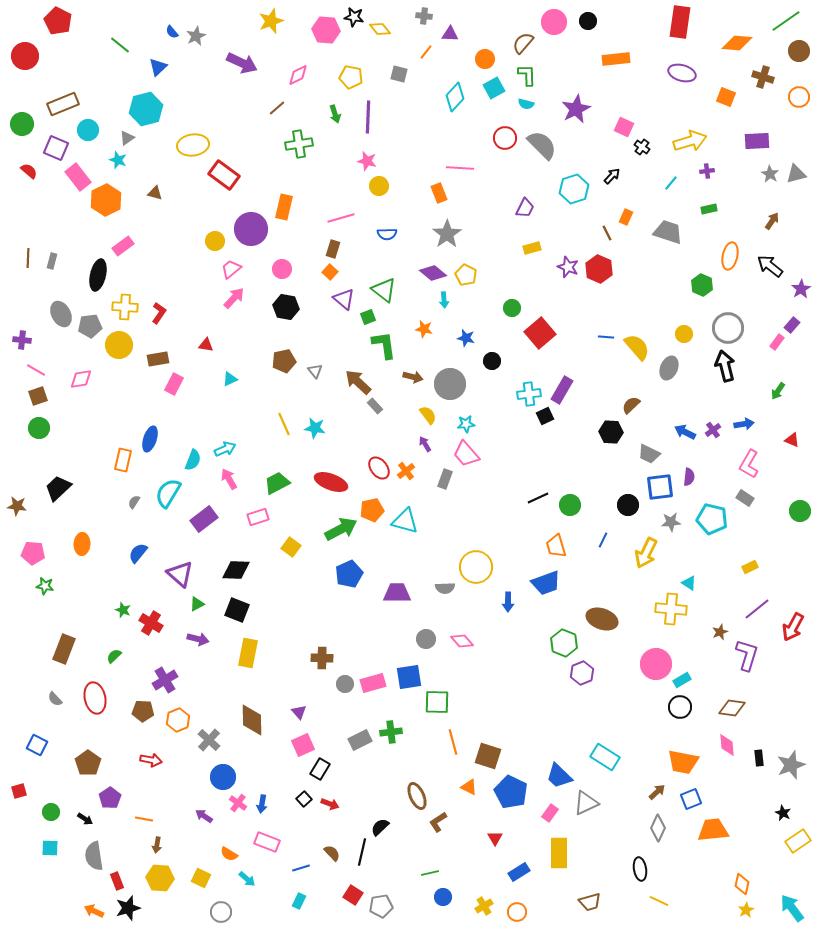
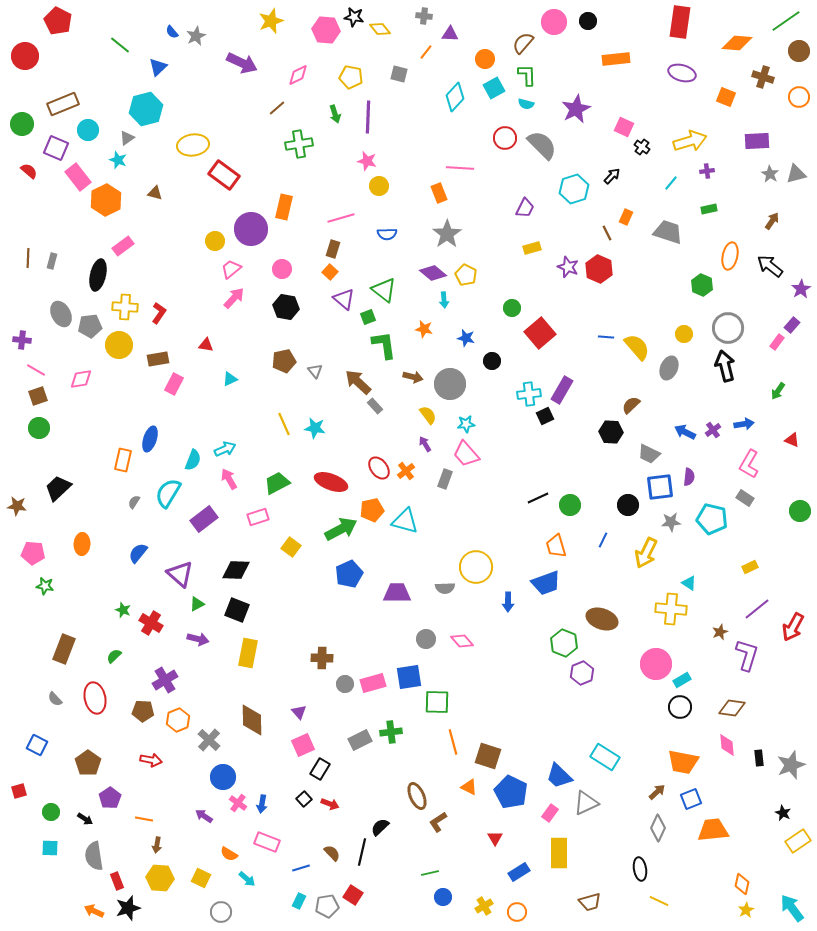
gray pentagon at (381, 906): moved 54 px left
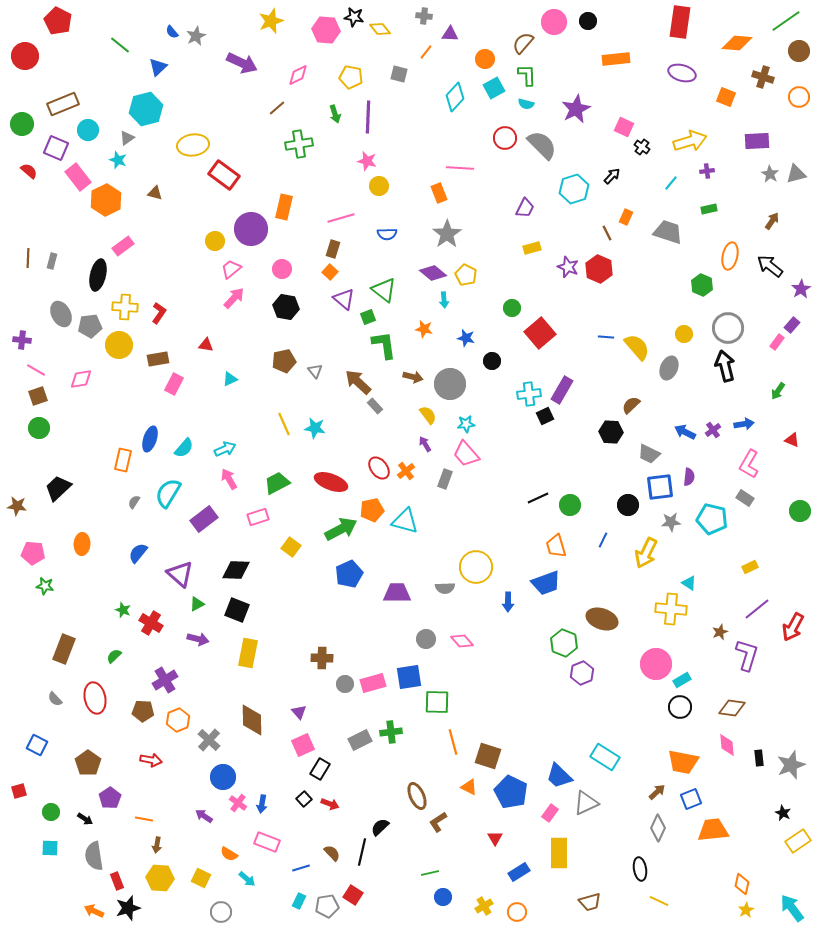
cyan semicircle at (193, 460): moved 9 px left, 12 px up; rotated 20 degrees clockwise
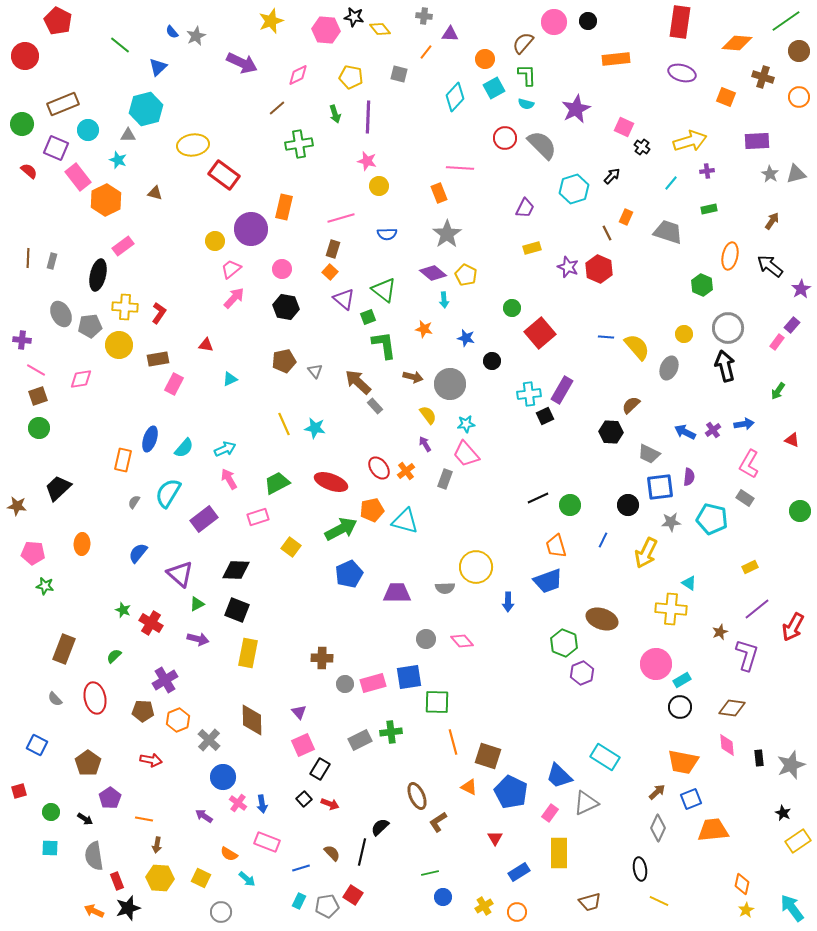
gray triangle at (127, 138): moved 1 px right, 3 px up; rotated 35 degrees clockwise
blue trapezoid at (546, 583): moved 2 px right, 2 px up
blue arrow at (262, 804): rotated 18 degrees counterclockwise
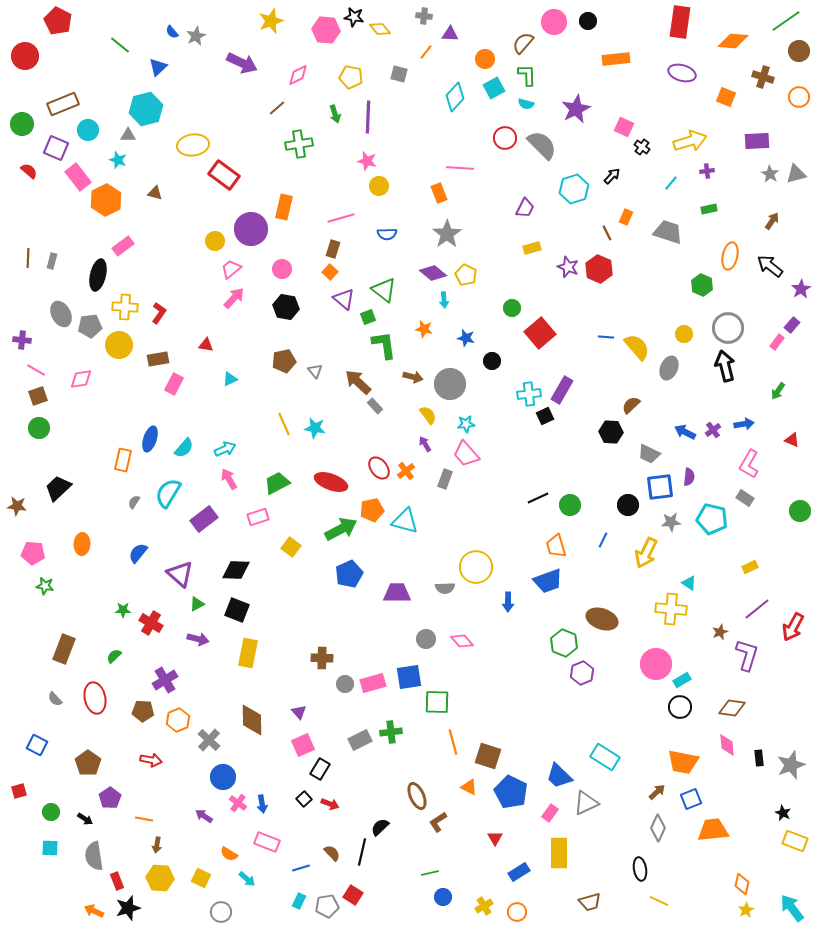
orange diamond at (737, 43): moved 4 px left, 2 px up
green star at (123, 610): rotated 21 degrees counterclockwise
yellow rectangle at (798, 841): moved 3 px left; rotated 55 degrees clockwise
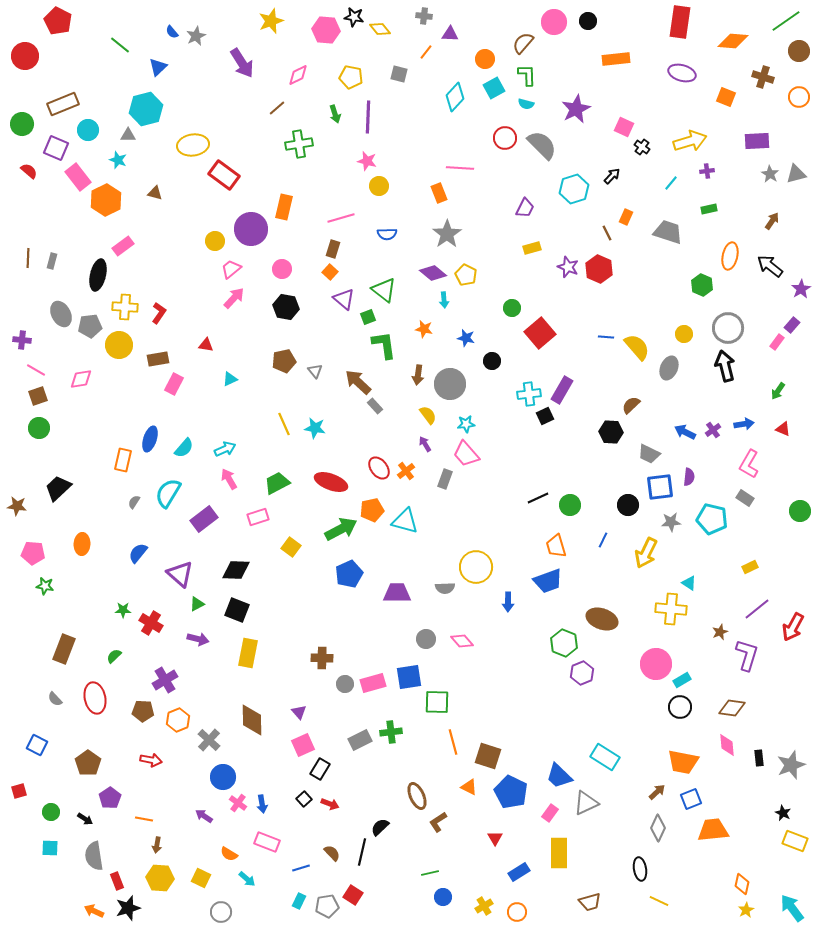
purple arrow at (242, 63): rotated 32 degrees clockwise
brown arrow at (413, 377): moved 5 px right, 2 px up; rotated 84 degrees clockwise
red triangle at (792, 440): moved 9 px left, 11 px up
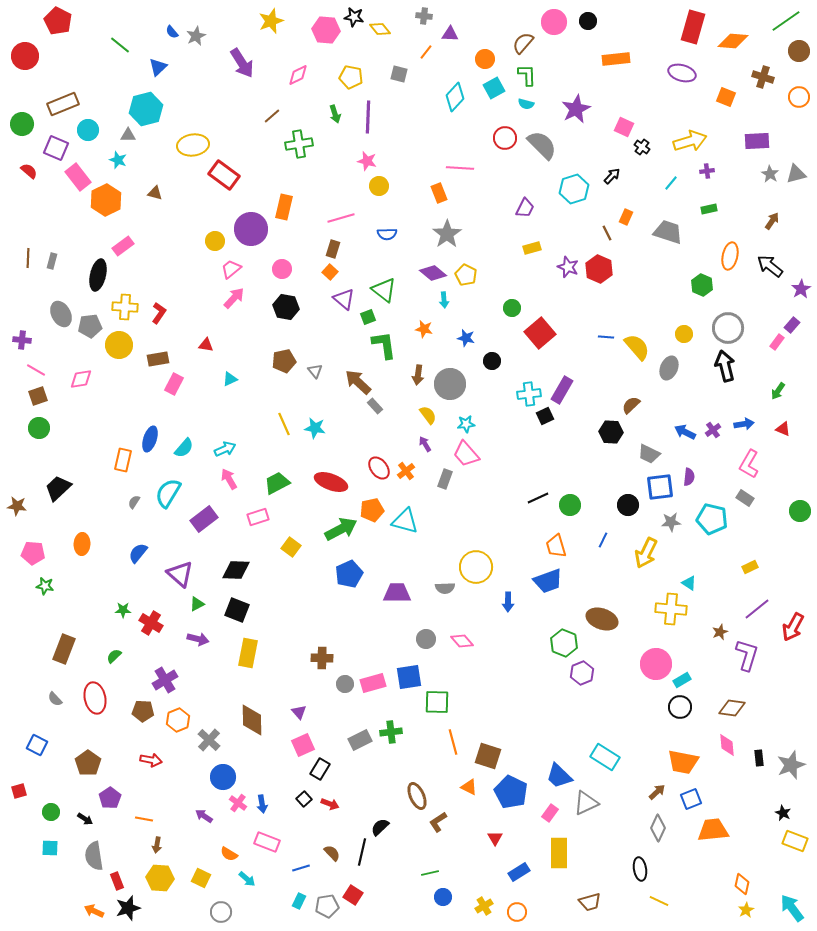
red rectangle at (680, 22): moved 13 px right, 5 px down; rotated 8 degrees clockwise
brown line at (277, 108): moved 5 px left, 8 px down
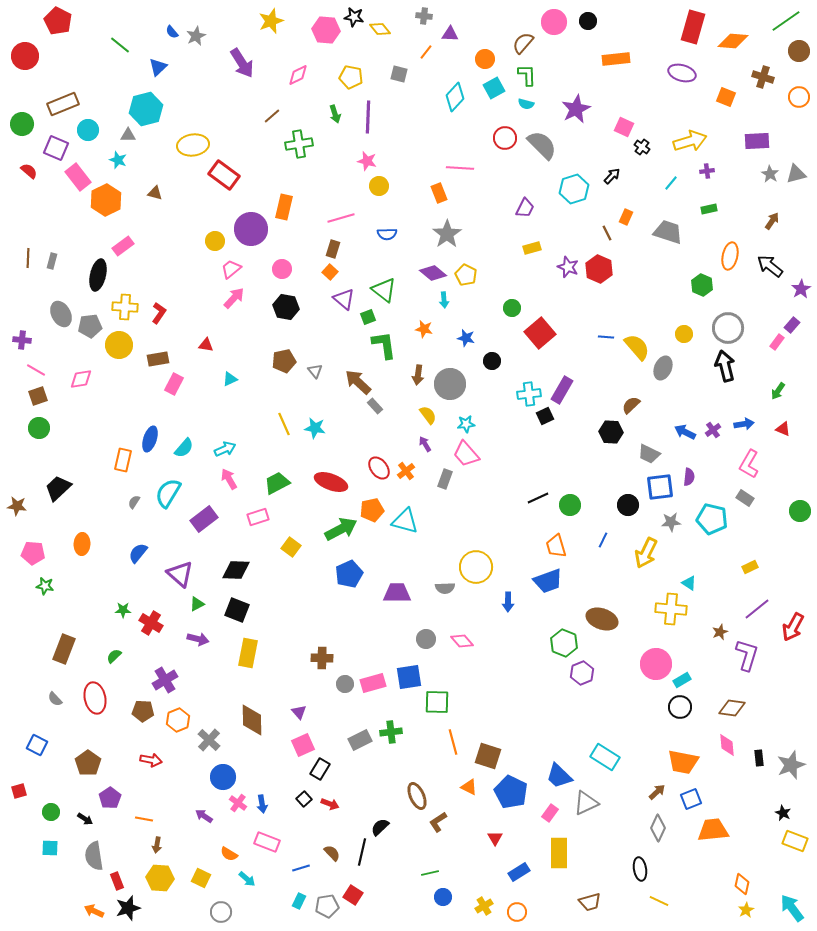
gray ellipse at (669, 368): moved 6 px left
